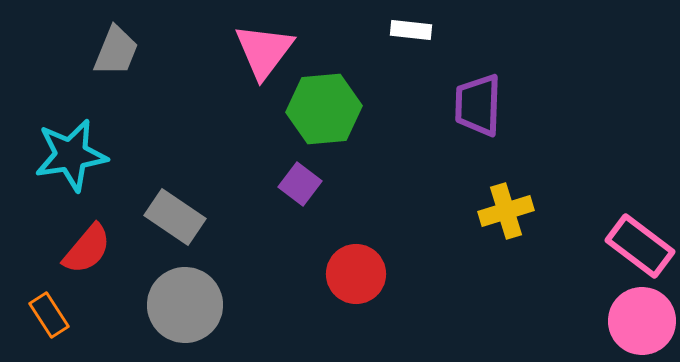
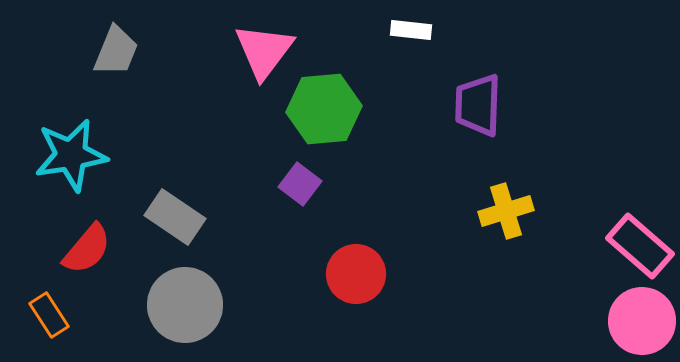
pink rectangle: rotated 4 degrees clockwise
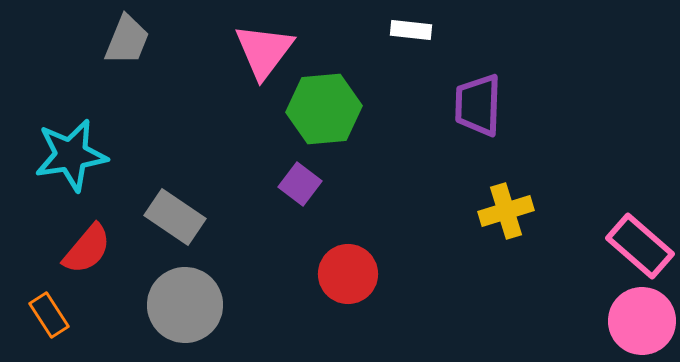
gray trapezoid: moved 11 px right, 11 px up
red circle: moved 8 px left
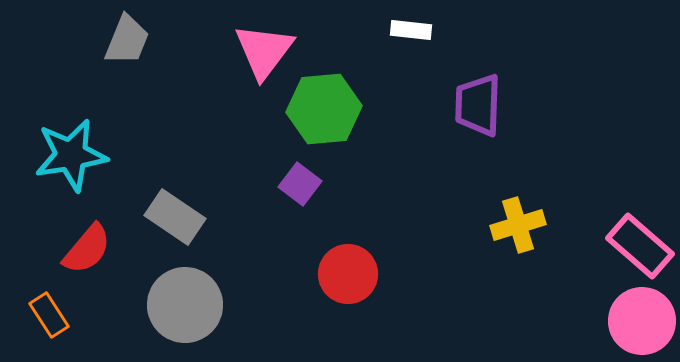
yellow cross: moved 12 px right, 14 px down
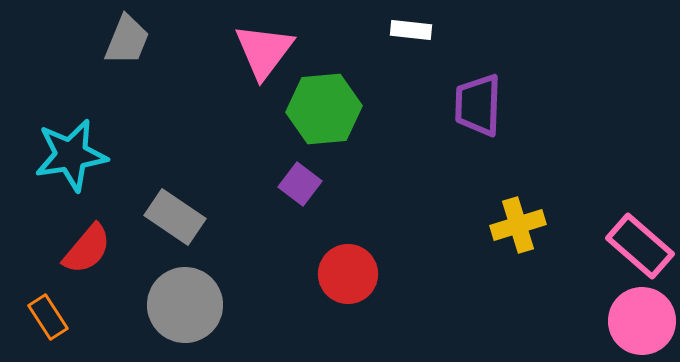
orange rectangle: moved 1 px left, 2 px down
